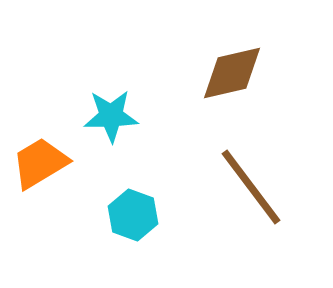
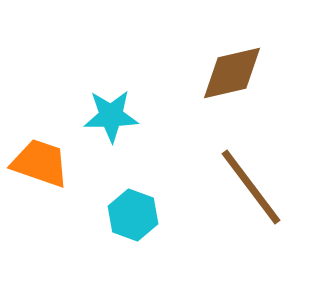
orange trapezoid: rotated 50 degrees clockwise
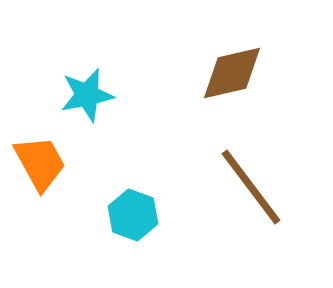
cyan star: moved 24 px left, 21 px up; rotated 10 degrees counterclockwise
orange trapezoid: rotated 42 degrees clockwise
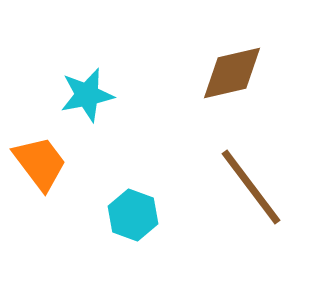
orange trapezoid: rotated 8 degrees counterclockwise
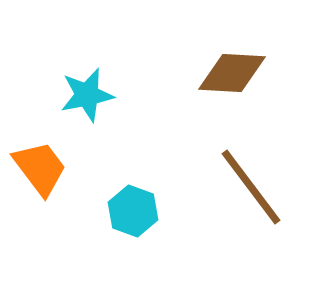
brown diamond: rotated 16 degrees clockwise
orange trapezoid: moved 5 px down
cyan hexagon: moved 4 px up
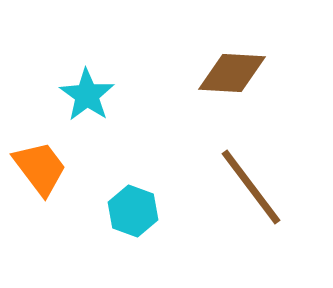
cyan star: rotated 26 degrees counterclockwise
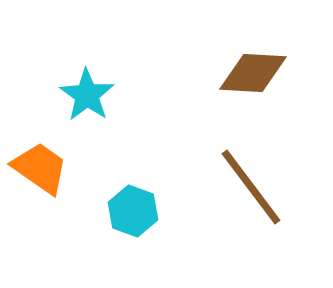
brown diamond: moved 21 px right
orange trapezoid: rotated 18 degrees counterclockwise
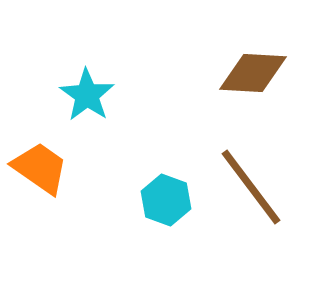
cyan hexagon: moved 33 px right, 11 px up
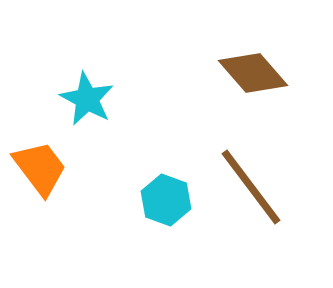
brown diamond: rotated 46 degrees clockwise
cyan star: moved 4 px down; rotated 6 degrees counterclockwise
orange trapezoid: rotated 18 degrees clockwise
